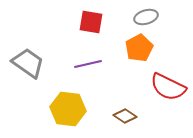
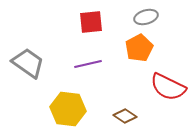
red square: rotated 15 degrees counterclockwise
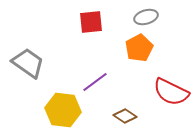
purple line: moved 7 px right, 18 px down; rotated 24 degrees counterclockwise
red semicircle: moved 3 px right, 5 px down
yellow hexagon: moved 5 px left, 1 px down
